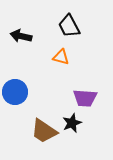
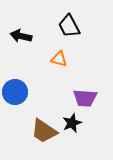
orange triangle: moved 2 px left, 2 px down
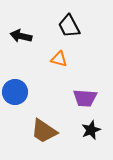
black star: moved 19 px right, 7 px down
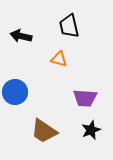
black trapezoid: rotated 15 degrees clockwise
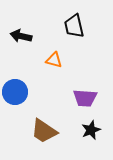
black trapezoid: moved 5 px right
orange triangle: moved 5 px left, 1 px down
